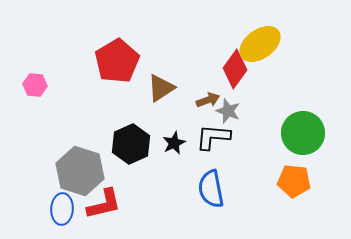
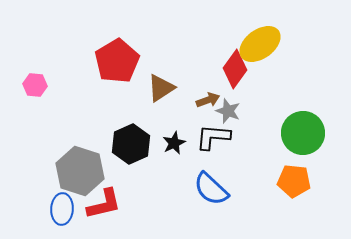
blue semicircle: rotated 36 degrees counterclockwise
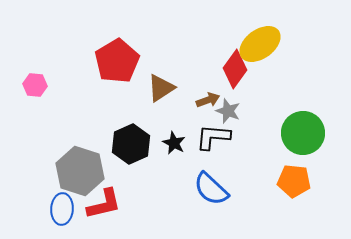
black star: rotated 20 degrees counterclockwise
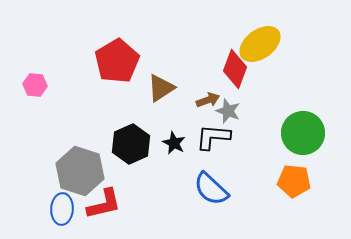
red diamond: rotated 15 degrees counterclockwise
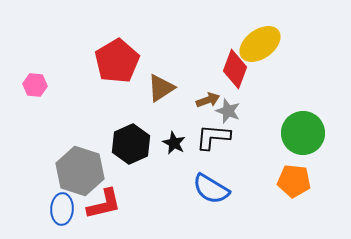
blue semicircle: rotated 12 degrees counterclockwise
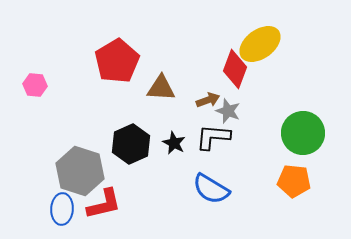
brown triangle: rotated 36 degrees clockwise
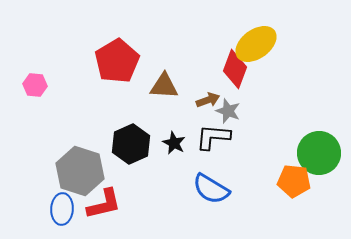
yellow ellipse: moved 4 px left
brown triangle: moved 3 px right, 2 px up
green circle: moved 16 px right, 20 px down
